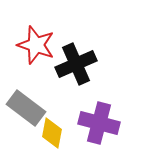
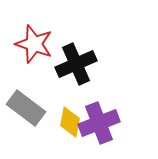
red star: moved 2 px left, 1 px up
purple cross: rotated 36 degrees counterclockwise
yellow diamond: moved 18 px right, 11 px up
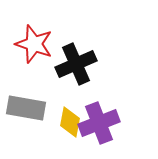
gray rectangle: rotated 27 degrees counterclockwise
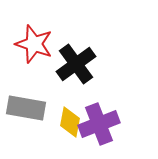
black cross: rotated 12 degrees counterclockwise
purple cross: moved 1 px down
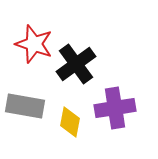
gray rectangle: moved 1 px left, 2 px up
purple cross: moved 16 px right, 16 px up; rotated 12 degrees clockwise
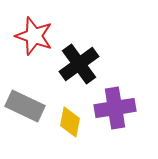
red star: moved 8 px up
black cross: moved 3 px right
gray rectangle: rotated 15 degrees clockwise
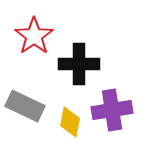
red star: rotated 18 degrees clockwise
black cross: rotated 36 degrees clockwise
purple cross: moved 3 px left, 2 px down
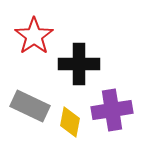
gray rectangle: moved 5 px right
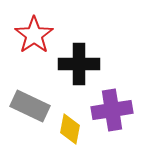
red star: moved 1 px up
yellow diamond: moved 7 px down
